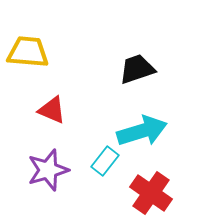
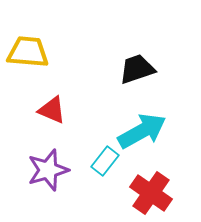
cyan arrow: rotated 12 degrees counterclockwise
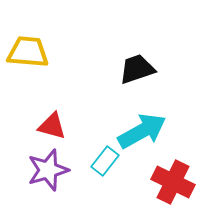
red triangle: moved 16 px down; rotated 8 degrees counterclockwise
red cross: moved 22 px right, 11 px up; rotated 9 degrees counterclockwise
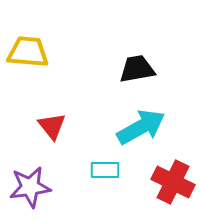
black trapezoid: rotated 9 degrees clockwise
red triangle: rotated 36 degrees clockwise
cyan arrow: moved 1 px left, 4 px up
cyan rectangle: moved 9 px down; rotated 52 degrees clockwise
purple star: moved 18 px left, 17 px down; rotated 9 degrees clockwise
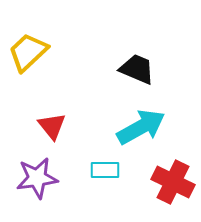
yellow trapezoid: rotated 48 degrees counterclockwise
black trapezoid: rotated 33 degrees clockwise
purple star: moved 7 px right, 9 px up
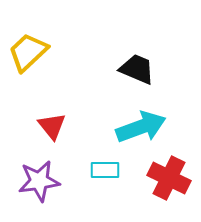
cyan arrow: rotated 9 degrees clockwise
purple star: moved 2 px right, 3 px down
red cross: moved 4 px left, 4 px up
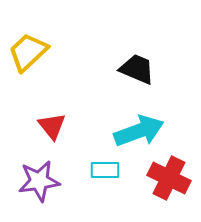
cyan arrow: moved 2 px left, 4 px down
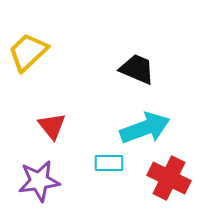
cyan arrow: moved 6 px right, 3 px up
cyan rectangle: moved 4 px right, 7 px up
